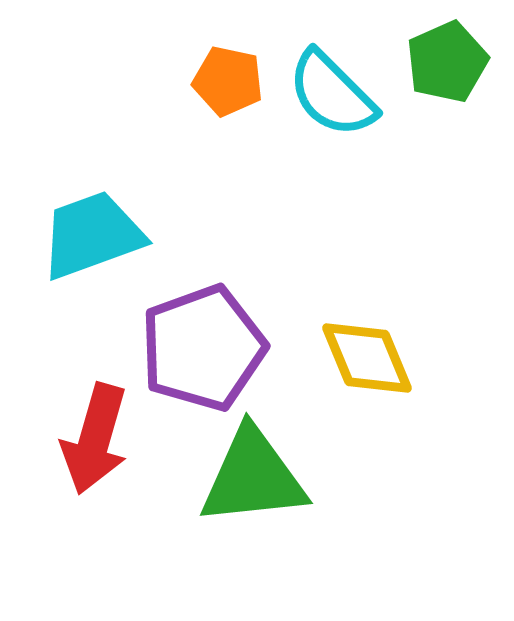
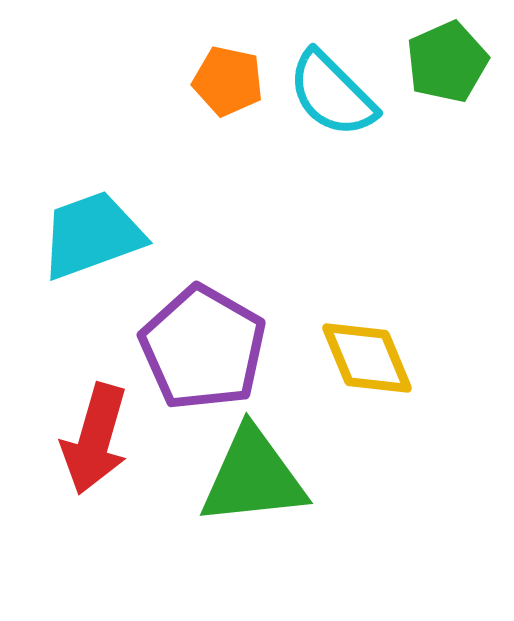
purple pentagon: rotated 22 degrees counterclockwise
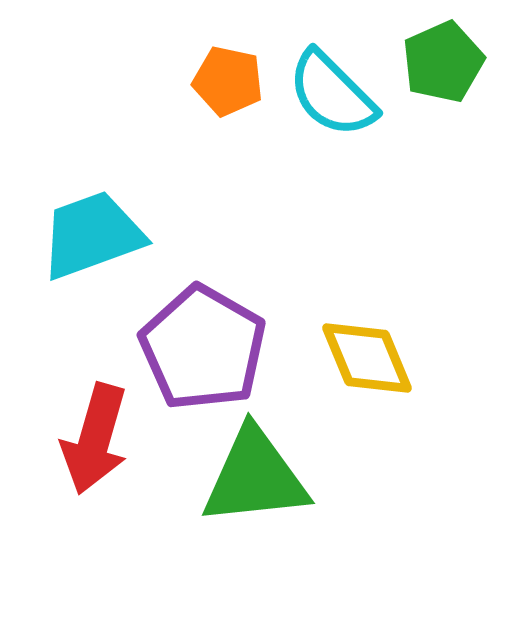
green pentagon: moved 4 px left
green triangle: moved 2 px right
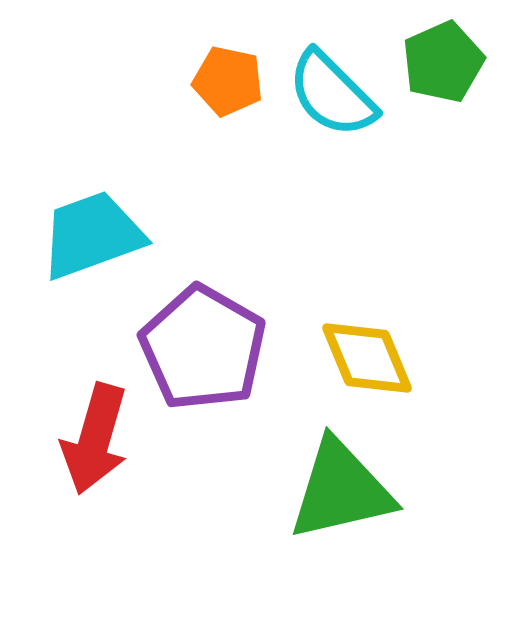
green triangle: moved 86 px right, 13 px down; rotated 7 degrees counterclockwise
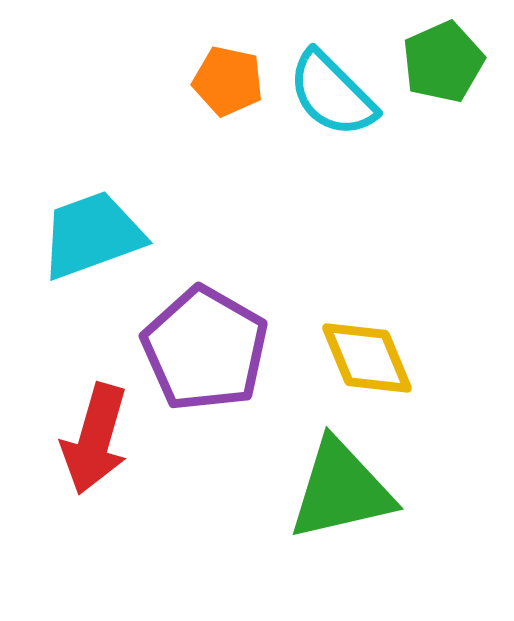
purple pentagon: moved 2 px right, 1 px down
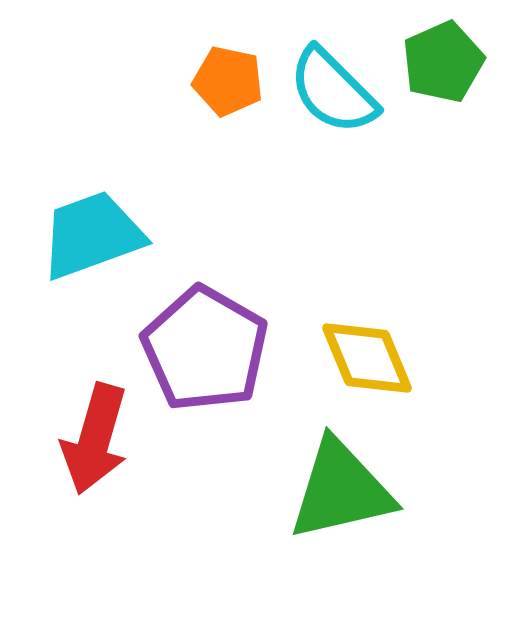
cyan semicircle: moved 1 px right, 3 px up
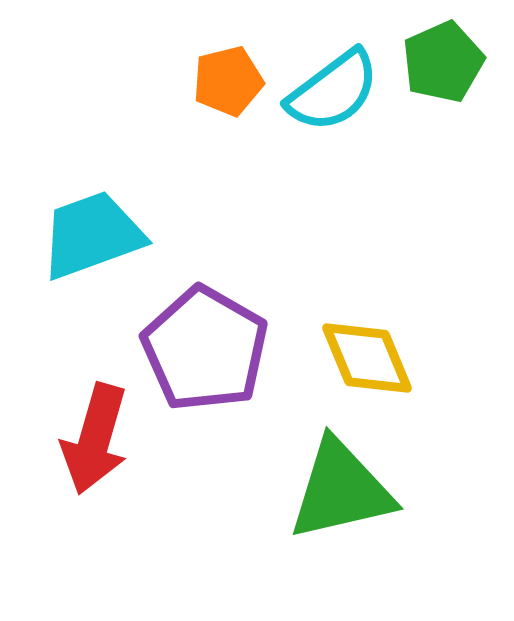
orange pentagon: rotated 26 degrees counterclockwise
cyan semicircle: rotated 82 degrees counterclockwise
